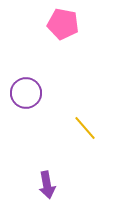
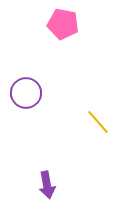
yellow line: moved 13 px right, 6 px up
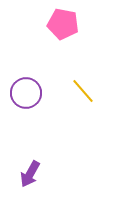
yellow line: moved 15 px left, 31 px up
purple arrow: moved 17 px left, 11 px up; rotated 40 degrees clockwise
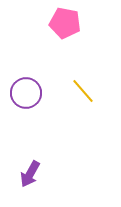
pink pentagon: moved 2 px right, 1 px up
